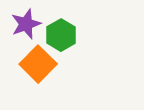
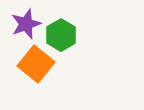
orange square: moved 2 px left; rotated 6 degrees counterclockwise
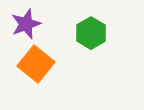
green hexagon: moved 30 px right, 2 px up
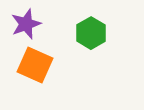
orange square: moved 1 px left, 1 px down; rotated 15 degrees counterclockwise
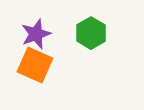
purple star: moved 10 px right, 10 px down
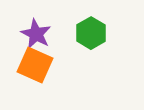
purple star: rotated 24 degrees counterclockwise
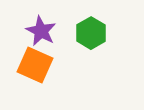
purple star: moved 5 px right, 3 px up
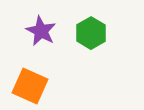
orange square: moved 5 px left, 21 px down
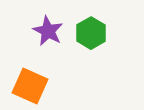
purple star: moved 7 px right
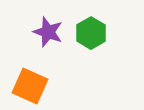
purple star: moved 1 px down; rotated 8 degrees counterclockwise
